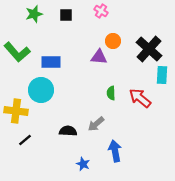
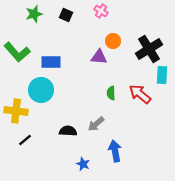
black square: rotated 24 degrees clockwise
black cross: rotated 16 degrees clockwise
red arrow: moved 4 px up
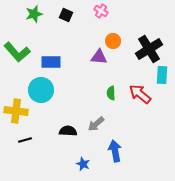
black line: rotated 24 degrees clockwise
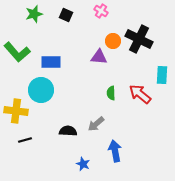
black cross: moved 10 px left, 10 px up; rotated 32 degrees counterclockwise
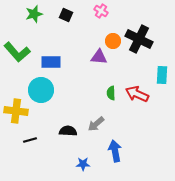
red arrow: moved 3 px left; rotated 15 degrees counterclockwise
black line: moved 5 px right
blue star: rotated 24 degrees counterclockwise
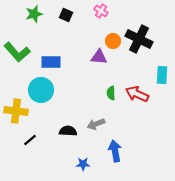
gray arrow: rotated 18 degrees clockwise
black line: rotated 24 degrees counterclockwise
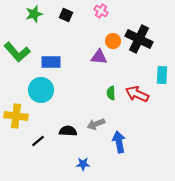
yellow cross: moved 5 px down
black line: moved 8 px right, 1 px down
blue arrow: moved 4 px right, 9 px up
